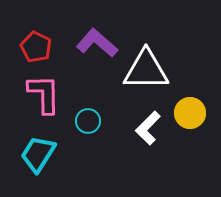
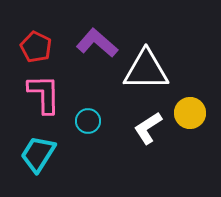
white L-shape: rotated 12 degrees clockwise
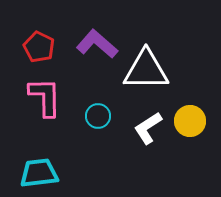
purple L-shape: moved 1 px down
red pentagon: moved 3 px right
pink L-shape: moved 1 px right, 3 px down
yellow circle: moved 8 px down
cyan circle: moved 10 px right, 5 px up
cyan trapezoid: moved 1 px right, 19 px down; rotated 51 degrees clockwise
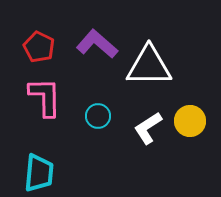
white triangle: moved 3 px right, 4 px up
cyan trapezoid: rotated 102 degrees clockwise
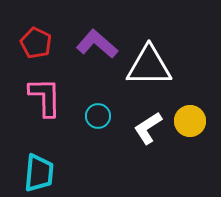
red pentagon: moved 3 px left, 4 px up
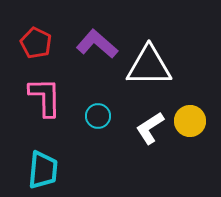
white L-shape: moved 2 px right
cyan trapezoid: moved 4 px right, 3 px up
